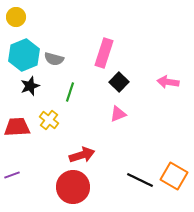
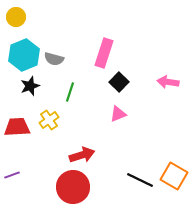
yellow cross: rotated 18 degrees clockwise
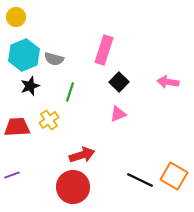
pink rectangle: moved 3 px up
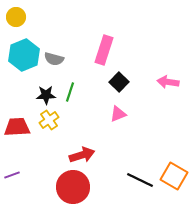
black star: moved 16 px right, 9 px down; rotated 18 degrees clockwise
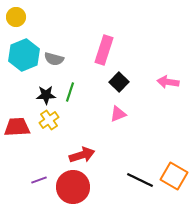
purple line: moved 27 px right, 5 px down
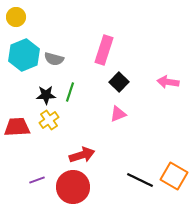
purple line: moved 2 px left
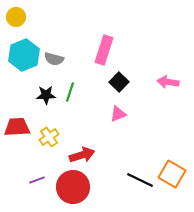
yellow cross: moved 17 px down
orange square: moved 2 px left, 2 px up
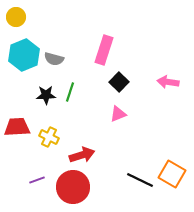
yellow cross: rotated 30 degrees counterclockwise
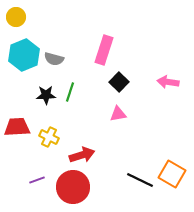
pink triangle: rotated 12 degrees clockwise
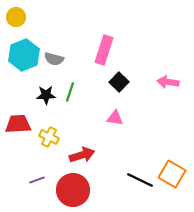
pink triangle: moved 3 px left, 4 px down; rotated 18 degrees clockwise
red trapezoid: moved 1 px right, 3 px up
red circle: moved 3 px down
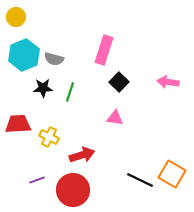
black star: moved 3 px left, 7 px up
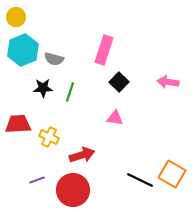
cyan hexagon: moved 1 px left, 5 px up
